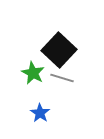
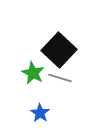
gray line: moved 2 px left
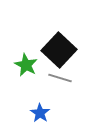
green star: moved 7 px left, 8 px up
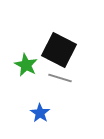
black square: rotated 16 degrees counterclockwise
